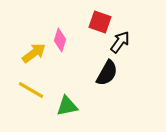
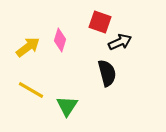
black arrow: rotated 30 degrees clockwise
yellow arrow: moved 6 px left, 6 px up
black semicircle: rotated 44 degrees counterclockwise
green triangle: rotated 45 degrees counterclockwise
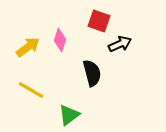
red square: moved 1 px left, 1 px up
black arrow: moved 2 px down
black semicircle: moved 15 px left
green triangle: moved 2 px right, 9 px down; rotated 20 degrees clockwise
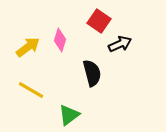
red square: rotated 15 degrees clockwise
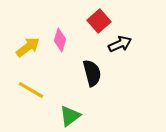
red square: rotated 15 degrees clockwise
green triangle: moved 1 px right, 1 px down
